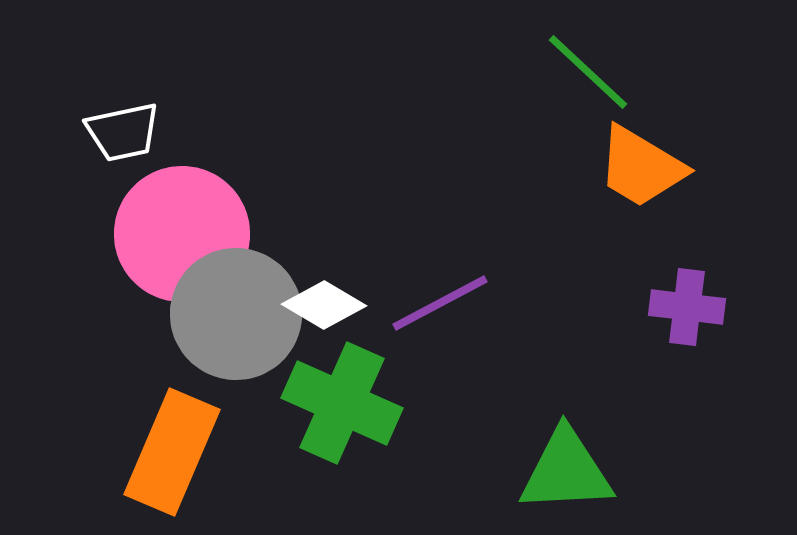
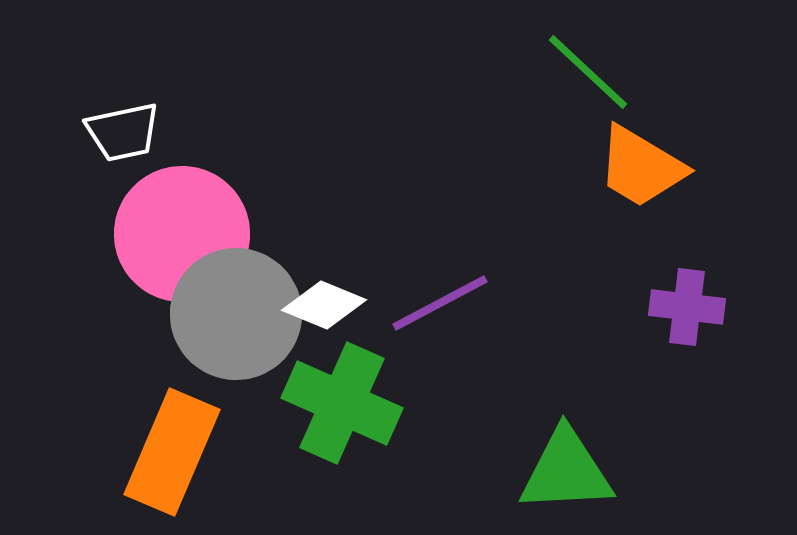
white diamond: rotated 8 degrees counterclockwise
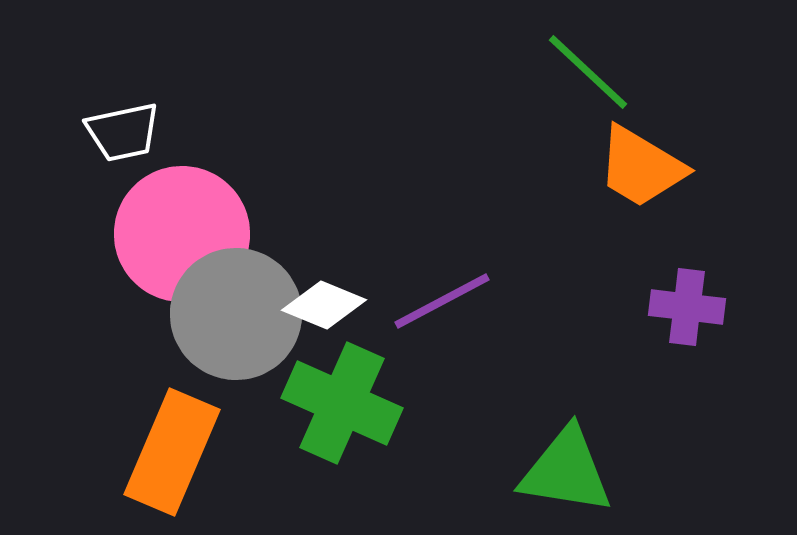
purple line: moved 2 px right, 2 px up
green triangle: rotated 12 degrees clockwise
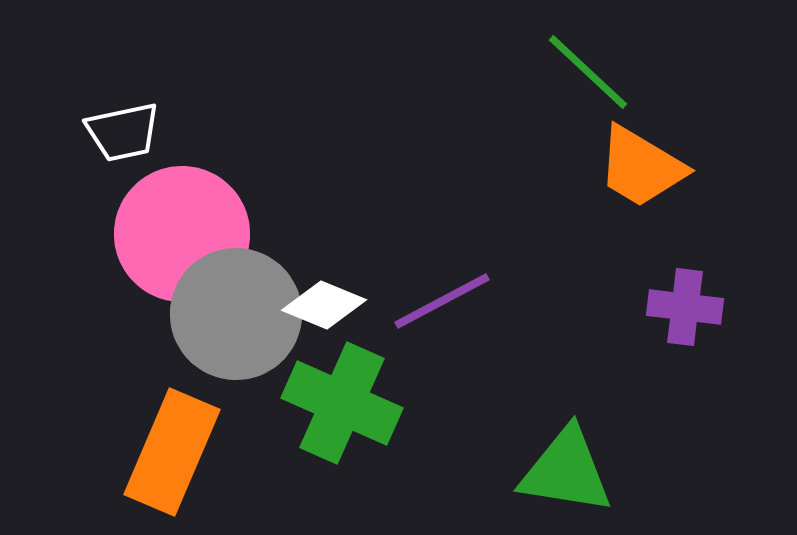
purple cross: moved 2 px left
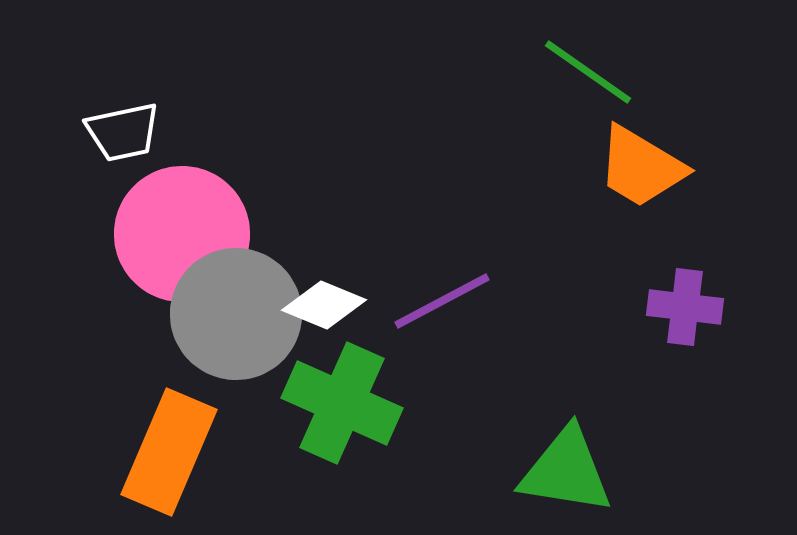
green line: rotated 8 degrees counterclockwise
orange rectangle: moved 3 px left
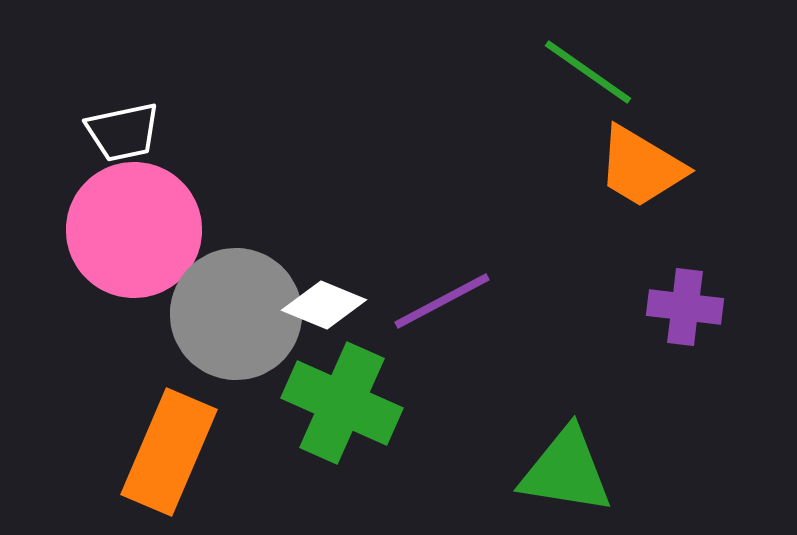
pink circle: moved 48 px left, 4 px up
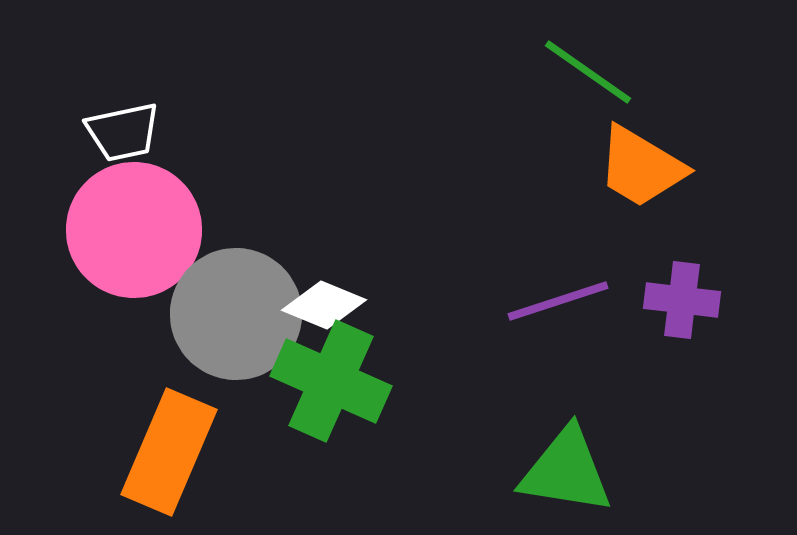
purple line: moved 116 px right; rotated 10 degrees clockwise
purple cross: moved 3 px left, 7 px up
green cross: moved 11 px left, 22 px up
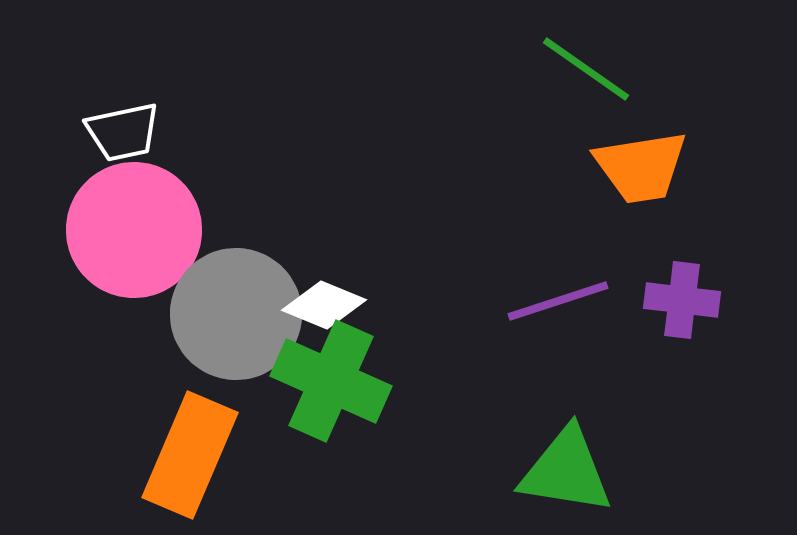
green line: moved 2 px left, 3 px up
orange trapezoid: rotated 40 degrees counterclockwise
orange rectangle: moved 21 px right, 3 px down
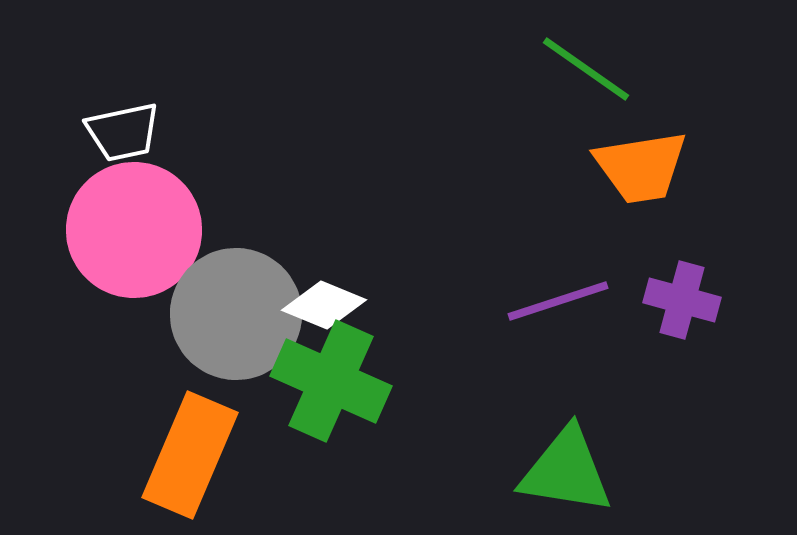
purple cross: rotated 8 degrees clockwise
